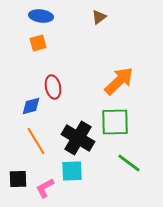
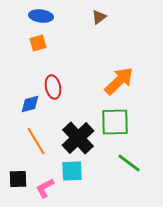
blue diamond: moved 1 px left, 2 px up
black cross: rotated 16 degrees clockwise
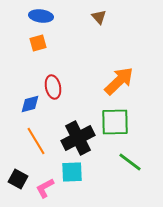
brown triangle: rotated 35 degrees counterclockwise
black cross: rotated 16 degrees clockwise
green line: moved 1 px right, 1 px up
cyan square: moved 1 px down
black square: rotated 30 degrees clockwise
